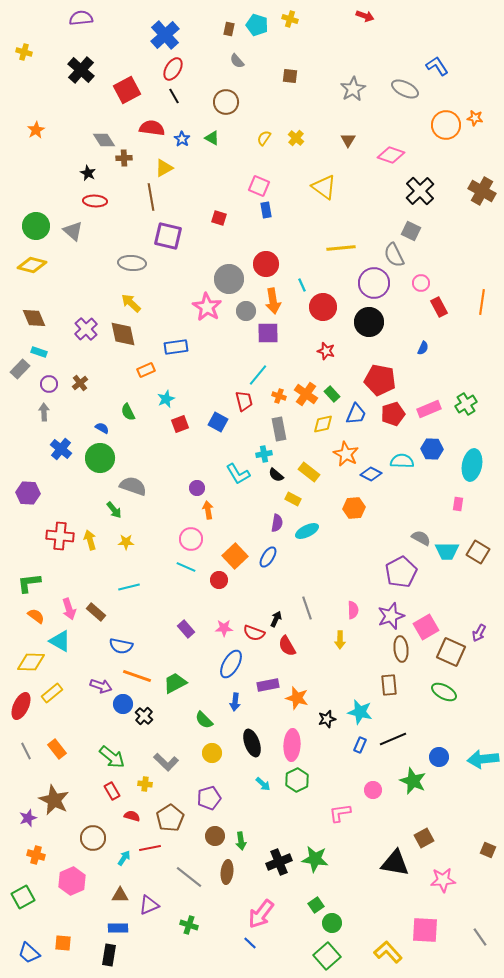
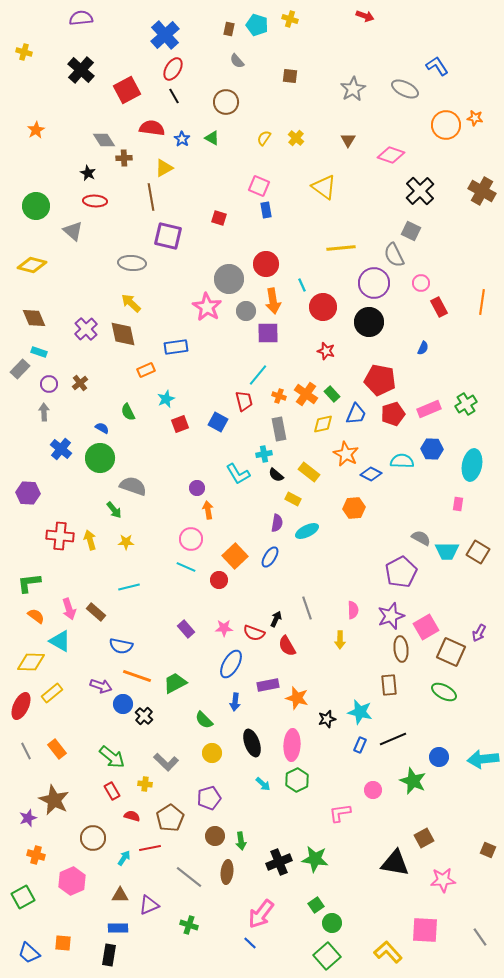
green circle at (36, 226): moved 20 px up
blue ellipse at (268, 557): moved 2 px right
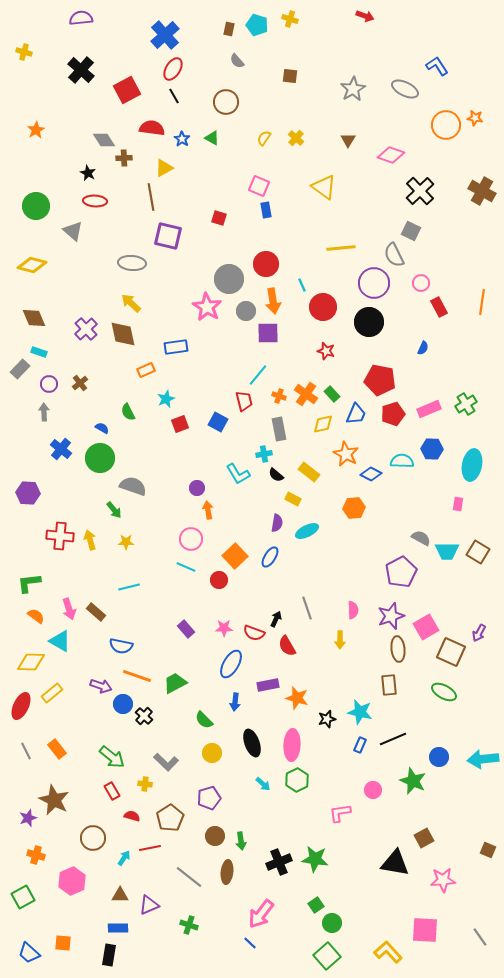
brown ellipse at (401, 649): moved 3 px left
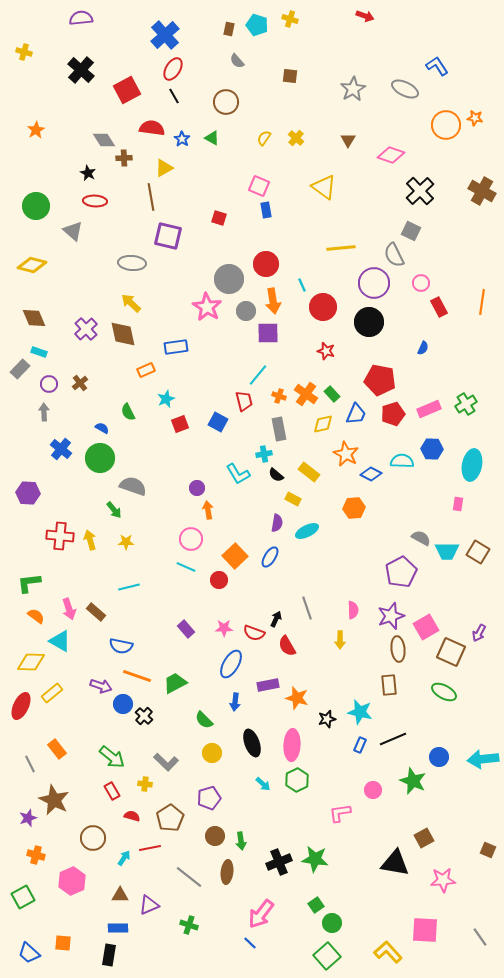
gray line at (26, 751): moved 4 px right, 13 px down
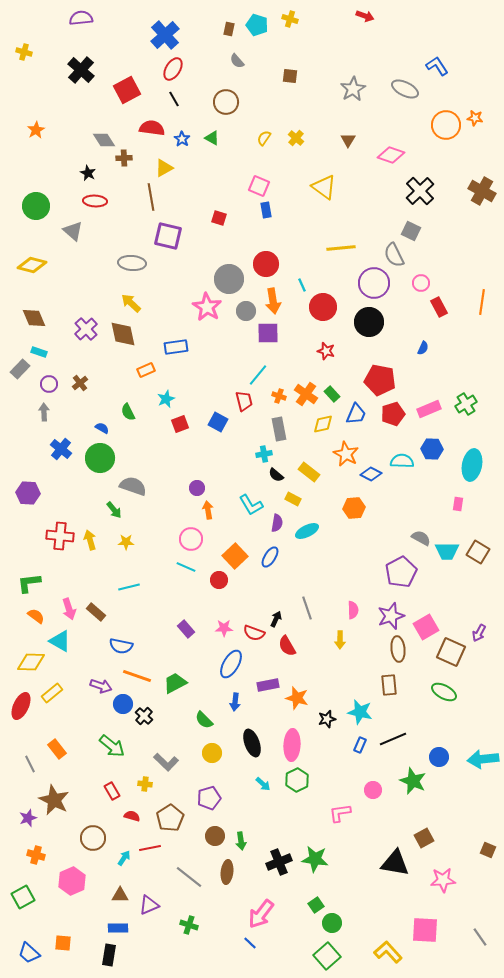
black line at (174, 96): moved 3 px down
cyan L-shape at (238, 474): moved 13 px right, 31 px down
green arrow at (112, 757): moved 11 px up
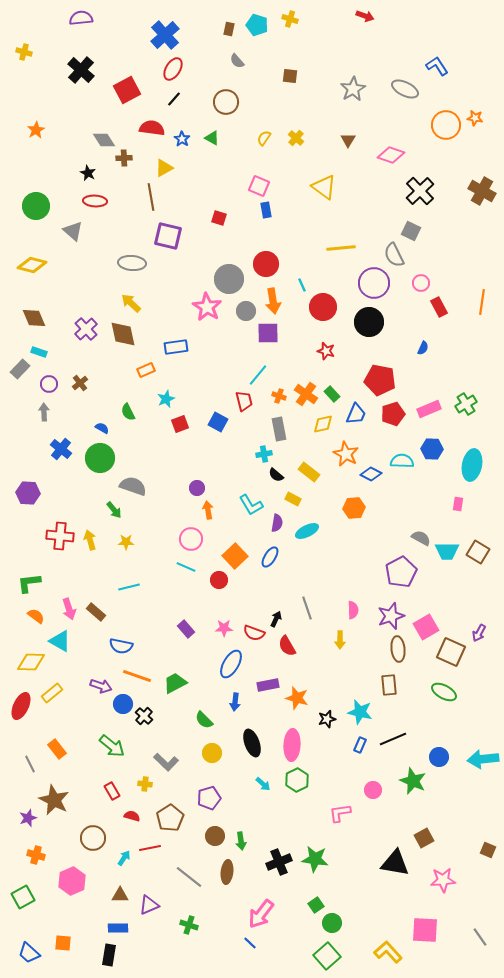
black line at (174, 99): rotated 70 degrees clockwise
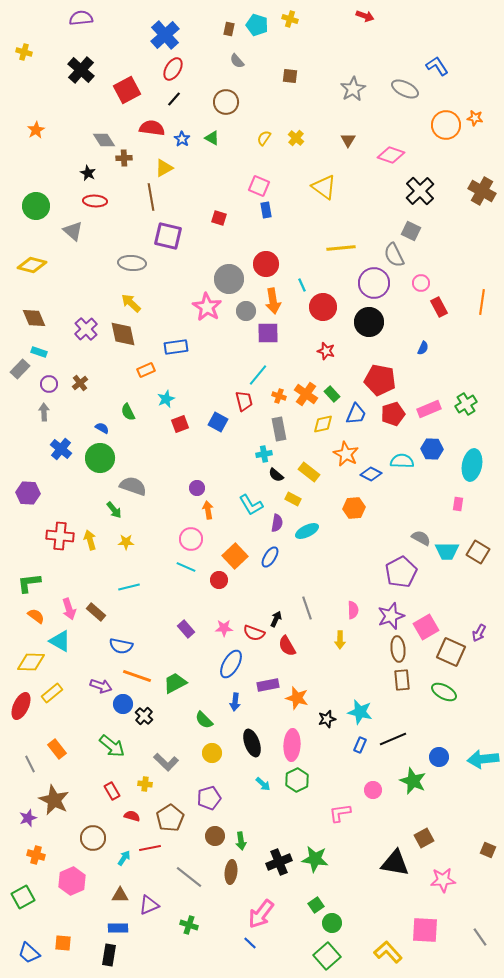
brown rectangle at (389, 685): moved 13 px right, 5 px up
brown ellipse at (227, 872): moved 4 px right
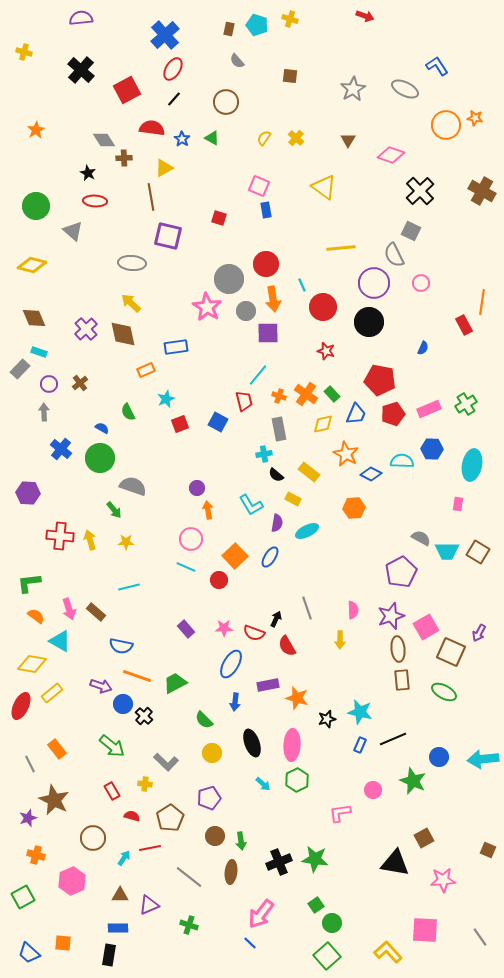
orange arrow at (273, 301): moved 2 px up
red rectangle at (439, 307): moved 25 px right, 18 px down
yellow diamond at (31, 662): moved 1 px right, 2 px down; rotated 8 degrees clockwise
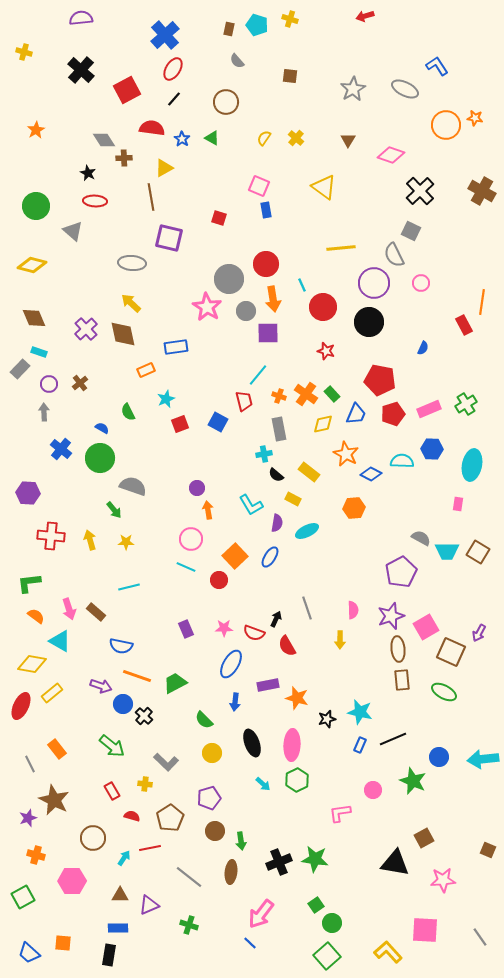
red arrow at (365, 16): rotated 144 degrees clockwise
purple square at (168, 236): moved 1 px right, 2 px down
red cross at (60, 536): moved 9 px left
purple rectangle at (186, 629): rotated 18 degrees clockwise
brown circle at (215, 836): moved 5 px up
pink hexagon at (72, 881): rotated 24 degrees clockwise
